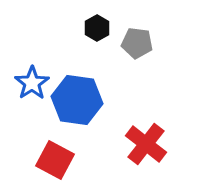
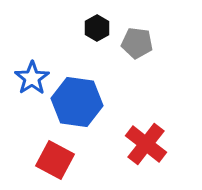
blue star: moved 5 px up
blue hexagon: moved 2 px down
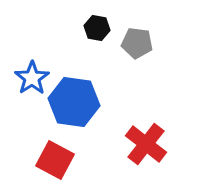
black hexagon: rotated 20 degrees counterclockwise
blue hexagon: moved 3 px left
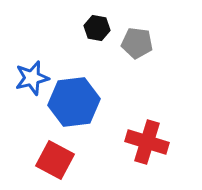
blue star: rotated 20 degrees clockwise
blue hexagon: rotated 15 degrees counterclockwise
red cross: moved 1 px right, 2 px up; rotated 21 degrees counterclockwise
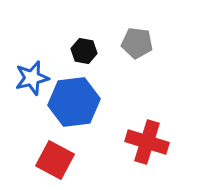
black hexagon: moved 13 px left, 23 px down
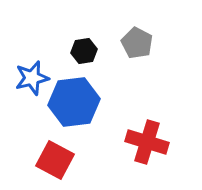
gray pentagon: rotated 20 degrees clockwise
black hexagon: rotated 20 degrees counterclockwise
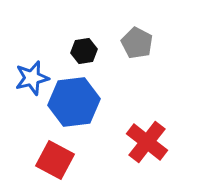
red cross: rotated 21 degrees clockwise
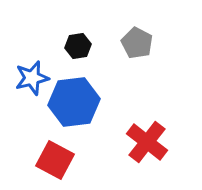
black hexagon: moved 6 px left, 5 px up
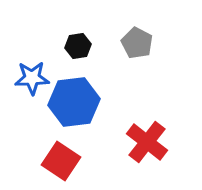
blue star: rotated 12 degrees clockwise
red square: moved 6 px right, 1 px down; rotated 6 degrees clockwise
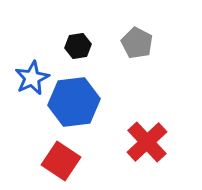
blue star: rotated 24 degrees counterclockwise
red cross: rotated 9 degrees clockwise
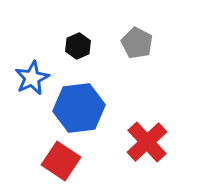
black hexagon: rotated 15 degrees counterclockwise
blue hexagon: moved 5 px right, 6 px down
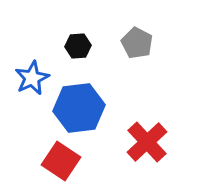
black hexagon: rotated 20 degrees clockwise
